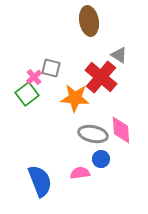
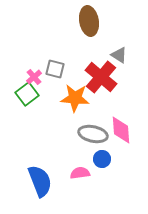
gray square: moved 4 px right, 1 px down
blue circle: moved 1 px right
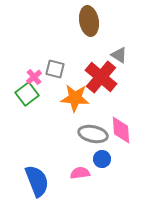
blue semicircle: moved 3 px left
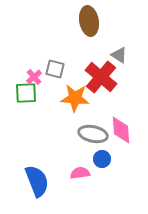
green square: moved 1 px left, 1 px up; rotated 35 degrees clockwise
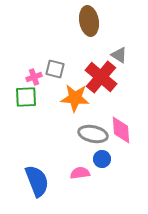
pink cross: rotated 21 degrees clockwise
green square: moved 4 px down
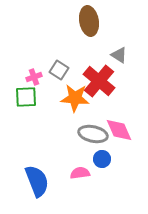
gray square: moved 4 px right, 1 px down; rotated 18 degrees clockwise
red cross: moved 2 px left, 4 px down
pink diamond: moved 2 px left; rotated 20 degrees counterclockwise
